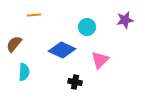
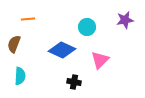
orange line: moved 6 px left, 4 px down
brown semicircle: rotated 18 degrees counterclockwise
cyan semicircle: moved 4 px left, 4 px down
black cross: moved 1 px left
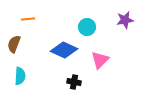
blue diamond: moved 2 px right
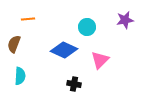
black cross: moved 2 px down
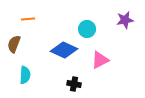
cyan circle: moved 2 px down
pink triangle: rotated 18 degrees clockwise
cyan semicircle: moved 5 px right, 1 px up
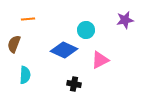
cyan circle: moved 1 px left, 1 px down
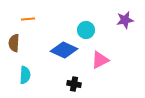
brown semicircle: moved 1 px up; rotated 18 degrees counterclockwise
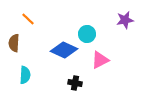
orange line: rotated 48 degrees clockwise
cyan circle: moved 1 px right, 4 px down
black cross: moved 1 px right, 1 px up
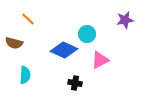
brown semicircle: rotated 78 degrees counterclockwise
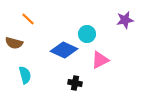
cyan semicircle: rotated 18 degrees counterclockwise
